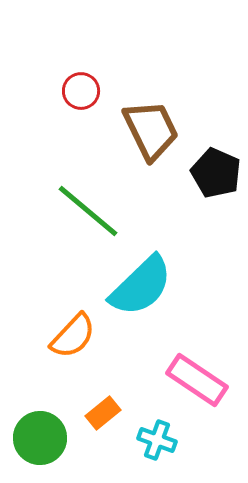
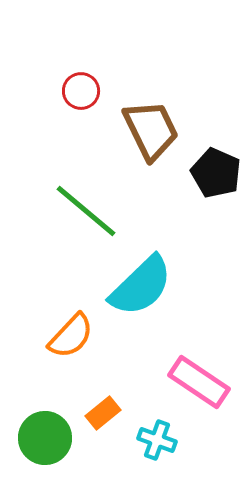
green line: moved 2 px left
orange semicircle: moved 2 px left
pink rectangle: moved 2 px right, 2 px down
green circle: moved 5 px right
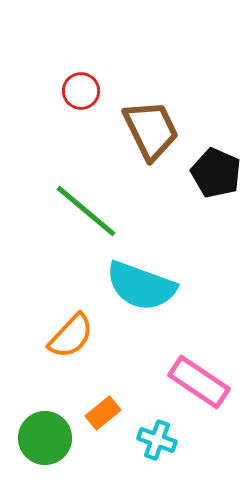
cyan semicircle: rotated 64 degrees clockwise
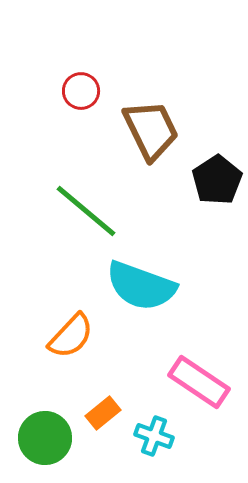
black pentagon: moved 1 px right, 7 px down; rotated 15 degrees clockwise
cyan cross: moved 3 px left, 4 px up
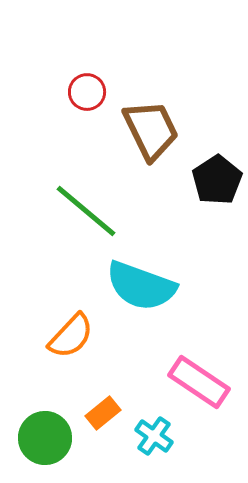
red circle: moved 6 px right, 1 px down
cyan cross: rotated 15 degrees clockwise
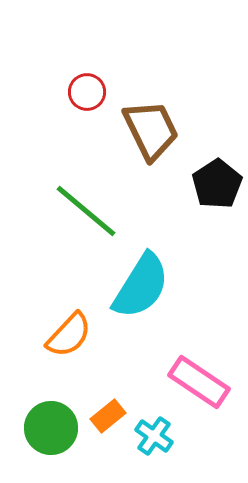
black pentagon: moved 4 px down
cyan semicircle: rotated 78 degrees counterclockwise
orange semicircle: moved 2 px left, 1 px up
orange rectangle: moved 5 px right, 3 px down
green circle: moved 6 px right, 10 px up
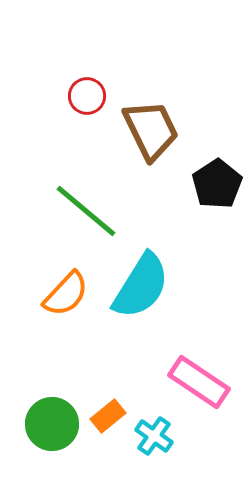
red circle: moved 4 px down
orange semicircle: moved 3 px left, 41 px up
green circle: moved 1 px right, 4 px up
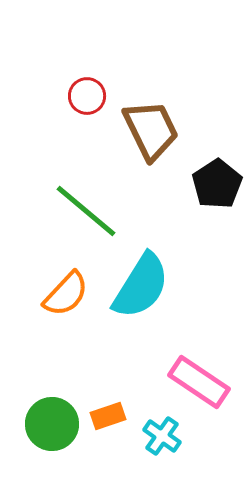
orange rectangle: rotated 20 degrees clockwise
cyan cross: moved 8 px right
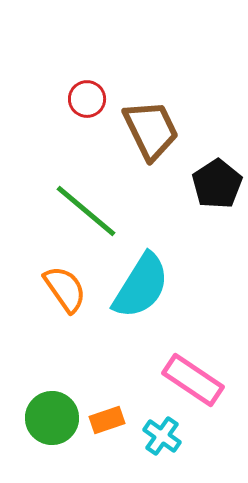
red circle: moved 3 px down
orange semicircle: moved 1 px left, 5 px up; rotated 78 degrees counterclockwise
pink rectangle: moved 6 px left, 2 px up
orange rectangle: moved 1 px left, 4 px down
green circle: moved 6 px up
